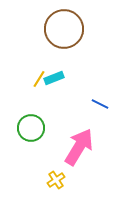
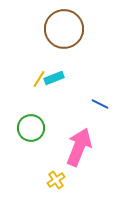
pink arrow: rotated 9 degrees counterclockwise
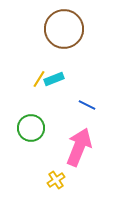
cyan rectangle: moved 1 px down
blue line: moved 13 px left, 1 px down
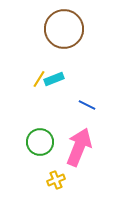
green circle: moved 9 px right, 14 px down
yellow cross: rotated 12 degrees clockwise
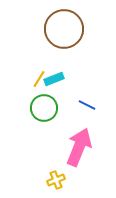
green circle: moved 4 px right, 34 px up
